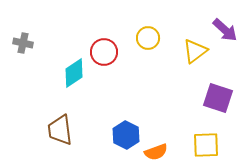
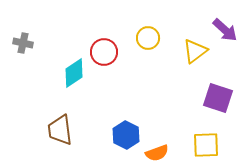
orange semicircle: moved 1 px right, 1 px down
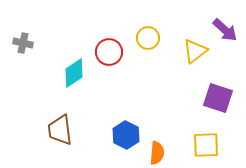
red circle: moved 5 px right
orange semicircle: rotated 65 degrees counterclockwise
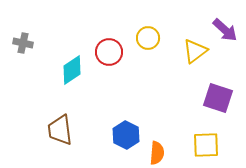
cyan diamond: moved 2 px left, 3 px up
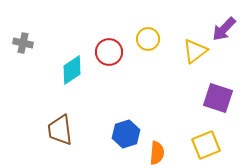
purple arrow: moved 1 px left, 1 px up; rotated 92 degrees clockwise
yellow circle: moved 1 px down
blue hexagon: moved 1 px up; rotated 16 degrees clockwise
yellow square: rotated 20 degrees counterclockwise
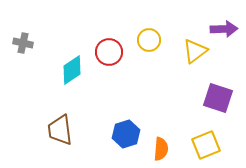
purple arrow: rotated 136 degrees counterclockwise
yellow circle: moved 1 px right, 1 px down
orange semicircle: moved 4 px right, 4 px up
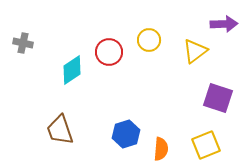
purple arrow: moved 5 px up
brown trapezoid: rotated 12 degrees counterclockwise
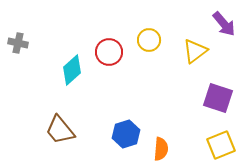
purple arrow: rotated 52 degrees clockwise
gray cross: moved 5 px left
cyan diamond: rotated 8 degrees counterclockwise
brown trapezoid: rotated 20 degrees counterclockwise
yellow square: moved 15 px right
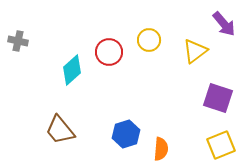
gray cross: moved 2 px up
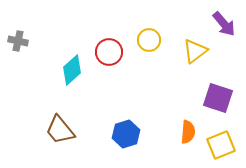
orange semicircle: moved 27 px right, 17 px up
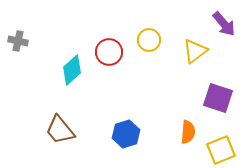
yellow square: moved 5 px down
